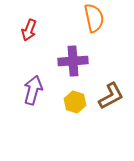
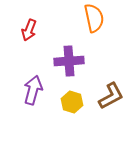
purple cross: moved 4 px left
yellow hexagon: moved 3 px left
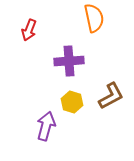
purple arrow: moved 13 px right, 36 px down
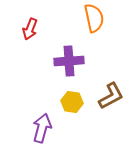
red arrow: moved 1 px right, 1 px up
yellow hexagon: rotated 10 degrees counterclockwise
purple arrow: moved 4 px left, 2 px down
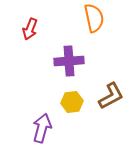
yellow hexagon: rotated 15 degrees counterclockwise
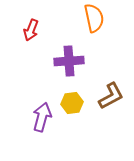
red arrow: moved 1 px right, 1 px down
yellow hexagon: moved 1 px down
purple arrow: moved 11 px up
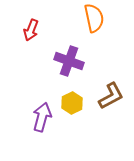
purple cross: rotated 24 degrees clockwise
yellow hexagon: rotated 20 degrees counterclockwise
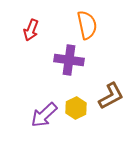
orange semicircle: moved 7 px left, 7 px down
purple cross: moved 1 px up; rotated 12 degrees counterclockwise
yellow hexagon: moved 4 px right, 5 px down
purple arrow: moved 2 px right, 2 px up; rotated 148 degrees counterclockwise
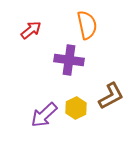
red arrow: rotated 150 degrees counterclockwise
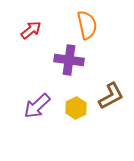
purple arrow: moved 7 px left, 9 px up
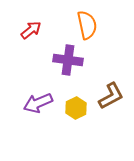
purple cross: moved 1 px left
purple arrow: moved 1 px right, 3 px up; rotated 20 degrees clockwise
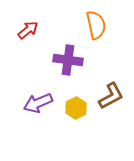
orange semicircle: moved 9 px right
red arrow: moved 3 px left
